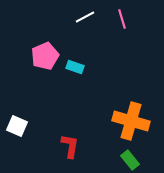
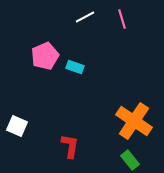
orange cross: moved 3 px right; rotated 18 degrees clockwise
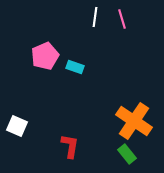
white line: moved 10 px right; rotated 54 degrees counterclockwise
green rectangle: moved 3 px left, 6 px up
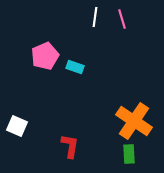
green rectangle: moved 2 px right; rotated 36 degrees clockwise
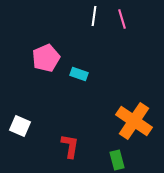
white line: moved 1 px left, 1 px up
pink pentagon: moved 1 px right, 2 px down
cyan rectangle: moved 4 px right, 7 px down
white square: moved 3 px right
green rectangle: moved 12 px left, 6 px down; rotated 12 degrees counterclockwise
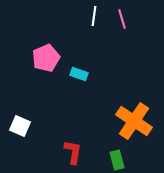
red L-shape: moved 3 px right, 6 px down
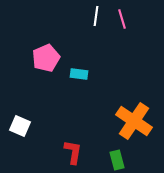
white line: moved 2 px right
cyan rectangle: rotated 12 degrees counterclockwise
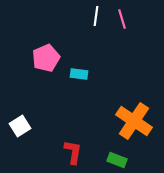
white square: rotated 35 degrees clockwise
green rectangle: rotated 54 degrees counterclockwise
